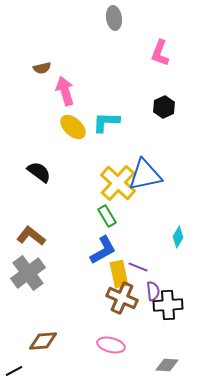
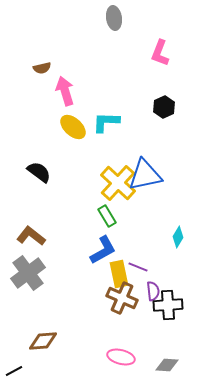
pink ellipse: moved 10 px right, 12 px down
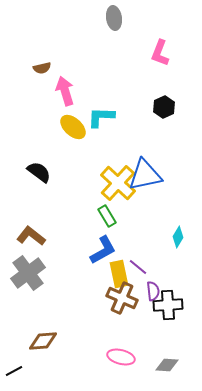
cyan L-shape: moved 5 px left, 5 px up
purple line: rotated 18 degrees clockwise
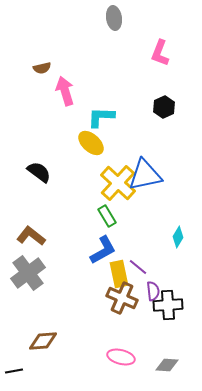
yellow ellipse: moved 18 px right, 16 px down
black line: rotated 18 degrees clockwise
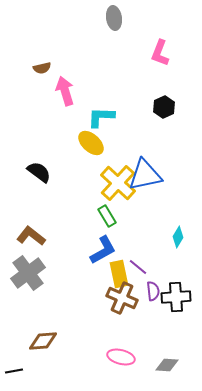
black cross: moved 8 px right, 8 px up
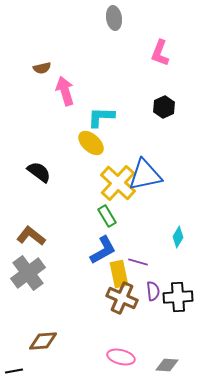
purple line: moved 5 px up; rotated 24 degrees counterclockwise
black cross: moved 2 px right
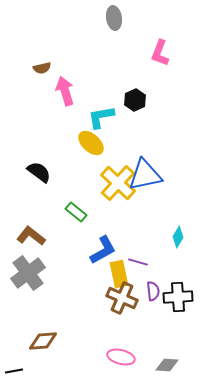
black hexagon: moved 29 px left, 7 px up
cyan L-shape: rotated 12 degrees counterclockwise
green rectangle: moved 31 px left, 4 px up; rotated 20 degrees counterclockwise
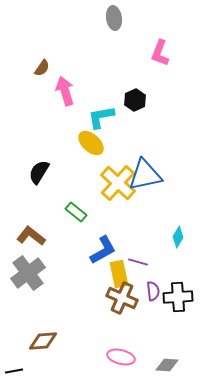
brown semicircle: rotated 42 degrees counterclockwise
black semicircle: rotated 95 degrees counterclockwise
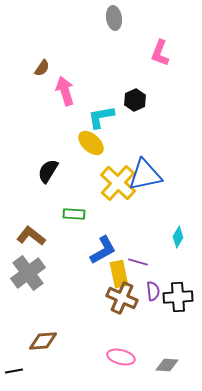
black semicircle: moved 9 px right, 1 px up
green rectangle: moved 2 px left, 2 px down; rotated 35 degrees counterclockwise
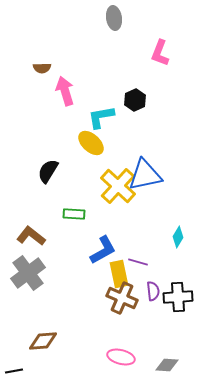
brown semicircle: rotated 54 degrees clockwise
yellow cross: moved 3 px down
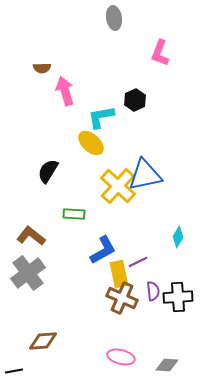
purple line: rotated 42 degrees counterclockwise
